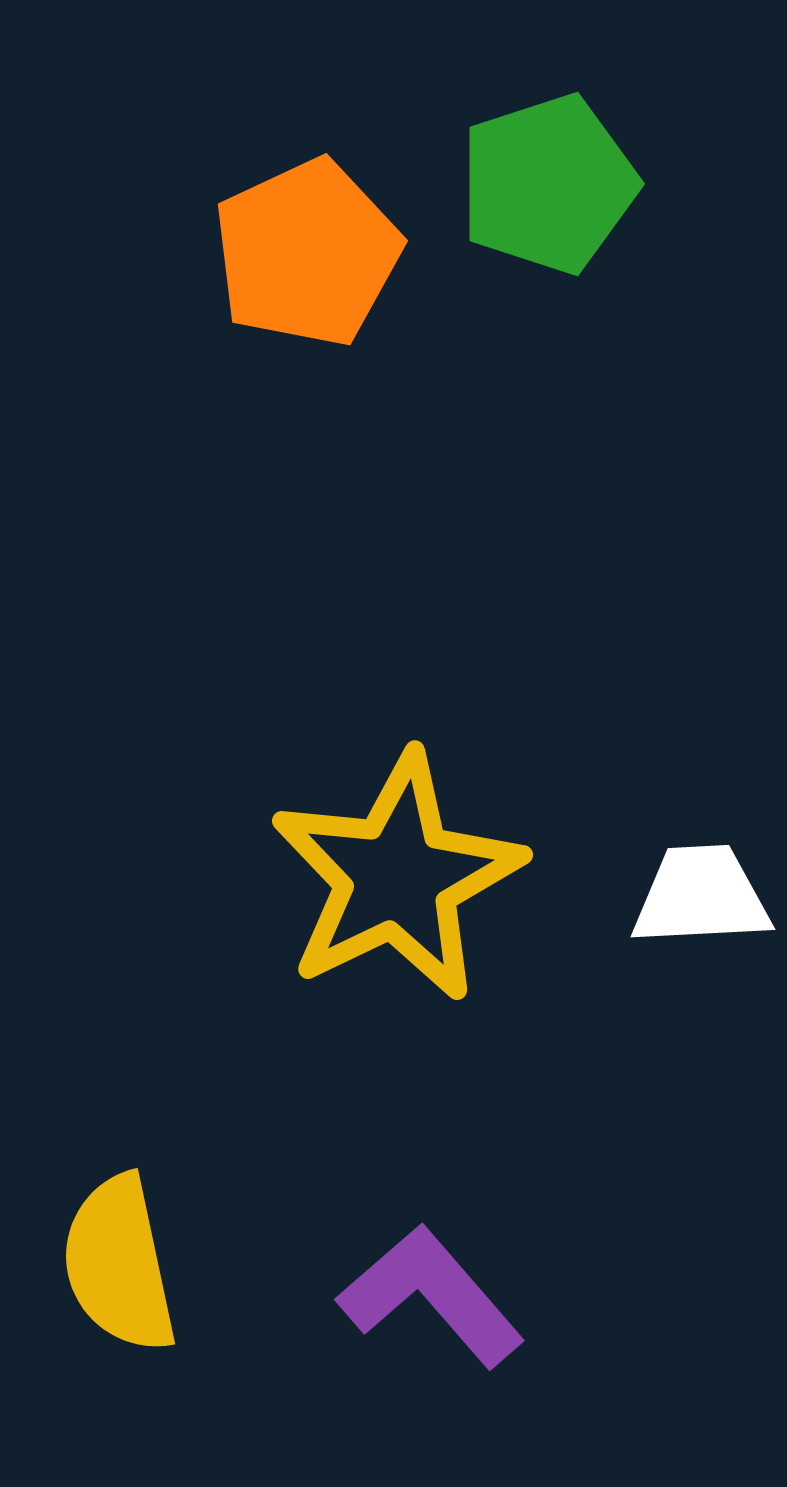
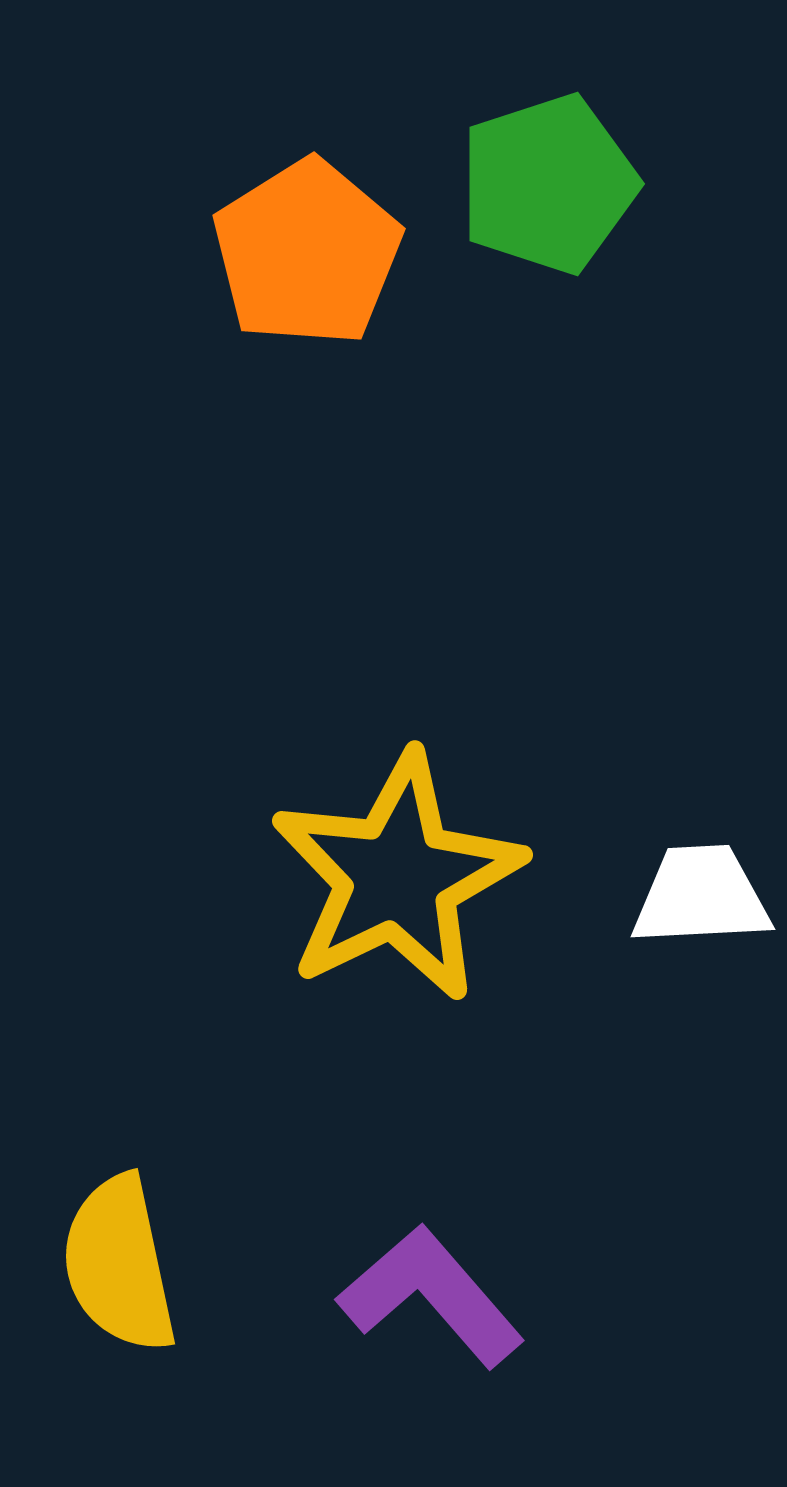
orange pentagon: rotated 7 degrees counterclockwise
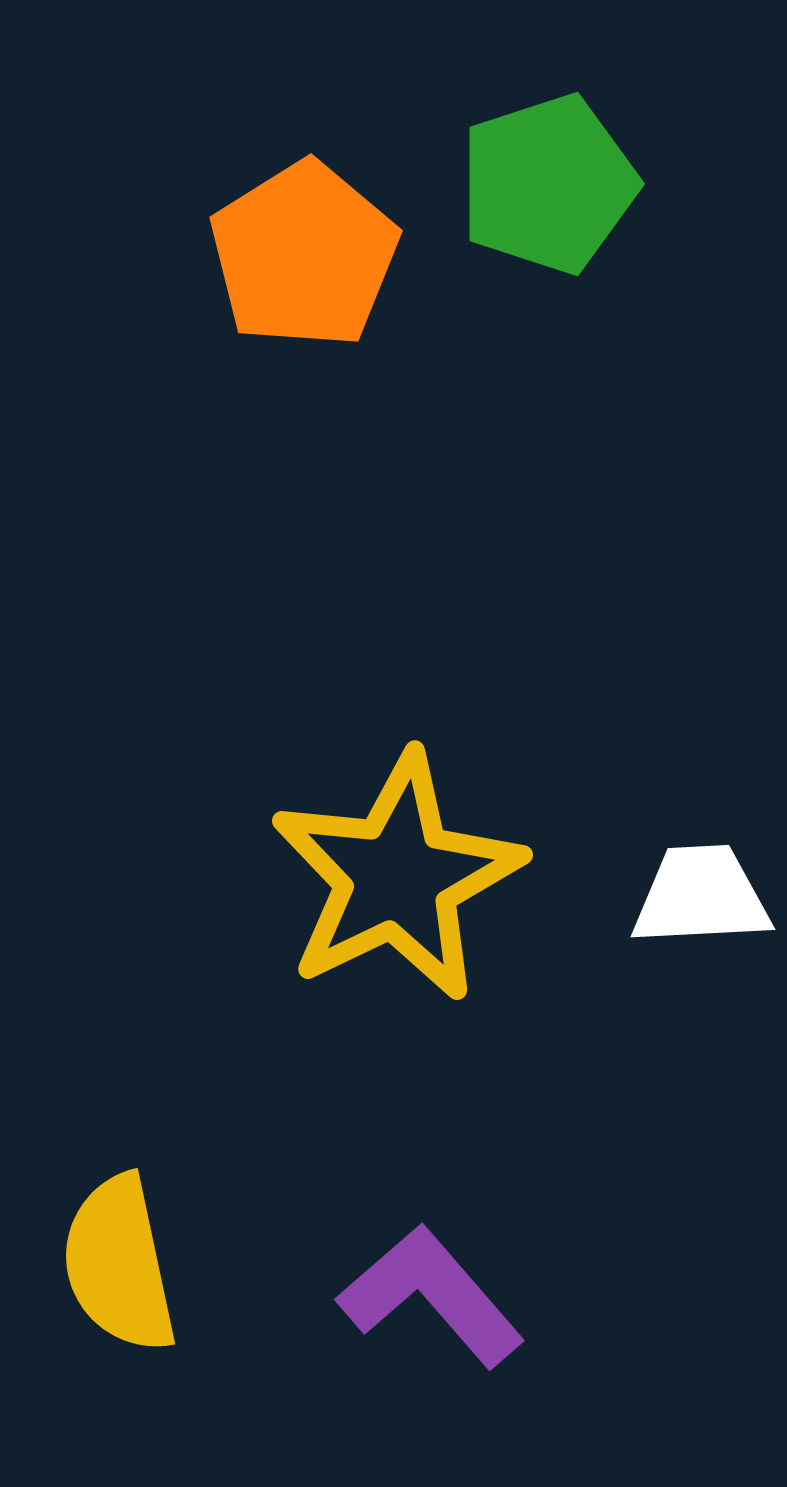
orange pentagon: moved 3 px left, 2 px down
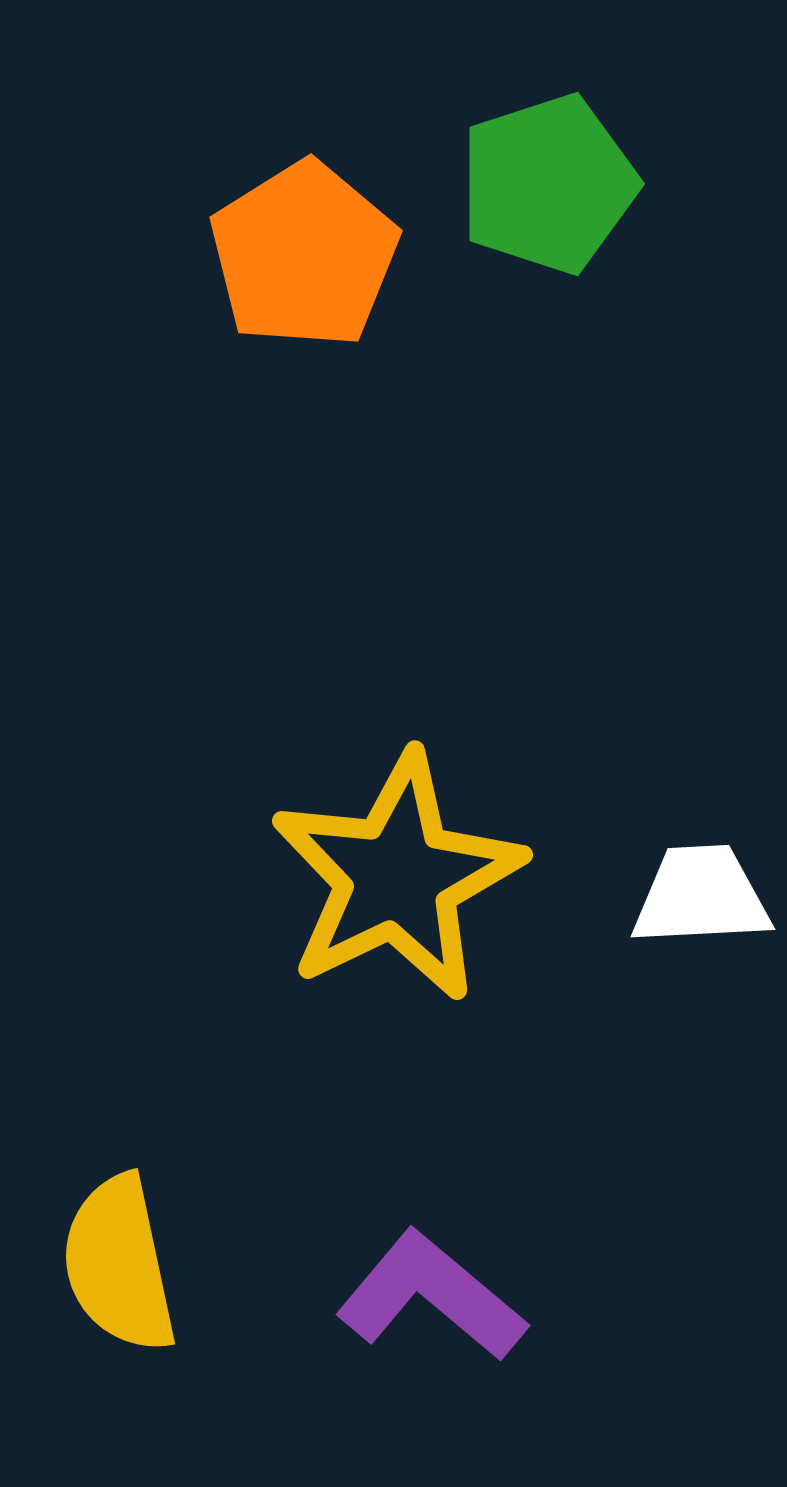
purple L-shape: rotated 9 degrees counterclockwise
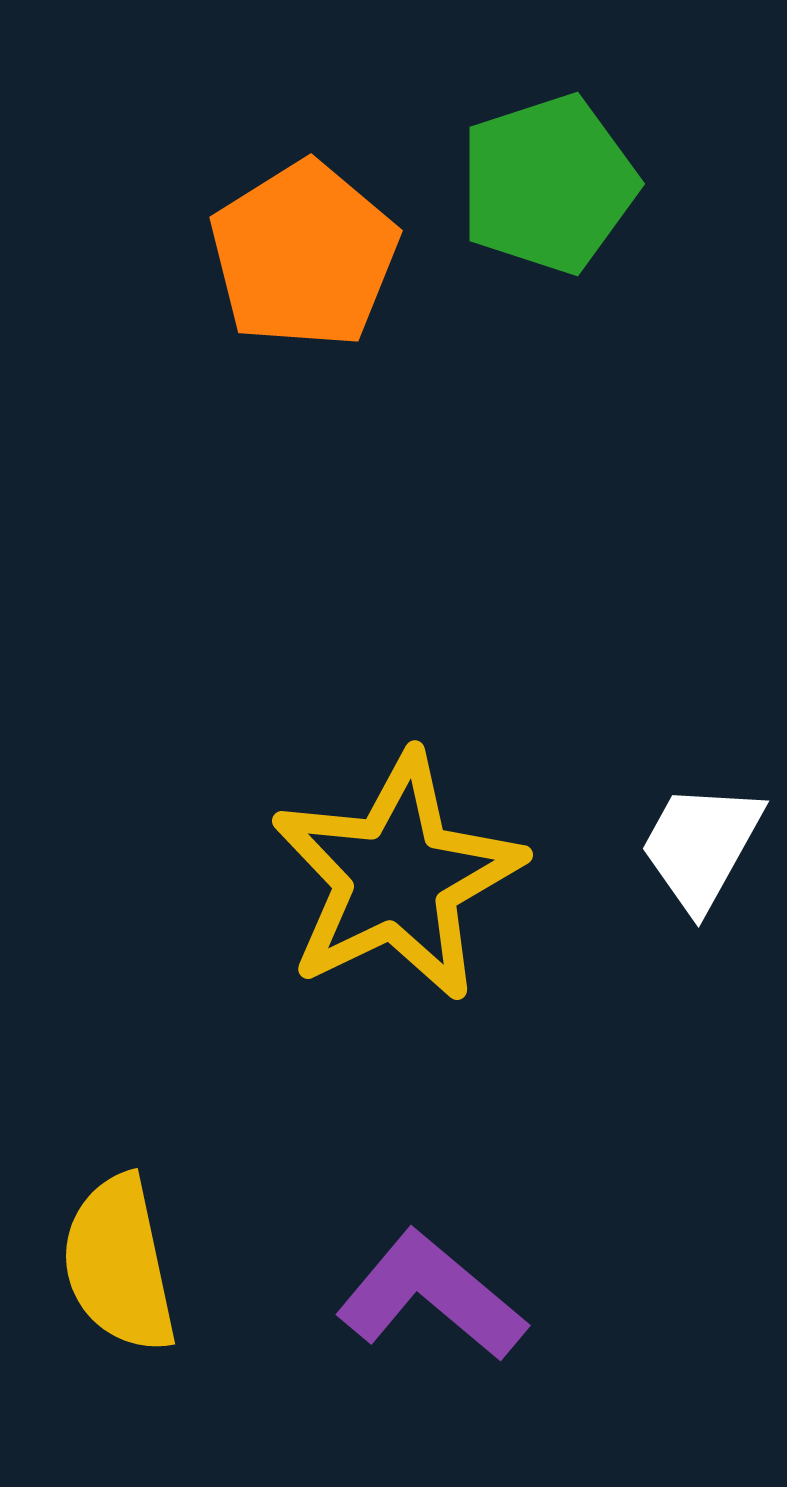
white trapezoid: moved 50 px up; rotated 58 degrees counterclockwise
